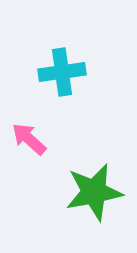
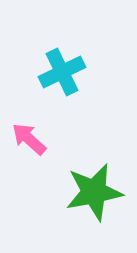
cyan cross: rotated 18 degrees counterclockwise
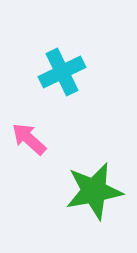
green star: moved 1 px up
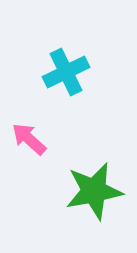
cyan cross: moved 4 px right
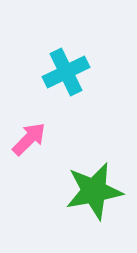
pink arrow: rotated 93 degrees clockwise
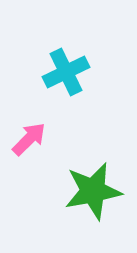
green star: moved 1 px left
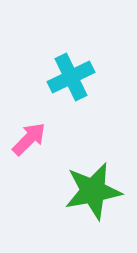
cyan cross: moved 5 px right, 5 px down
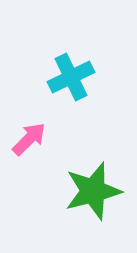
green star: rotated 4 degrees counterclockwise
